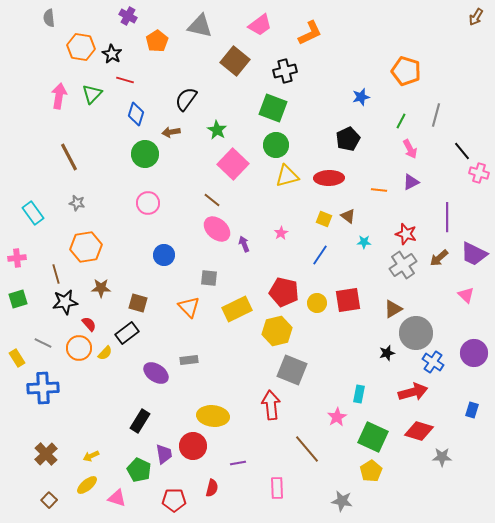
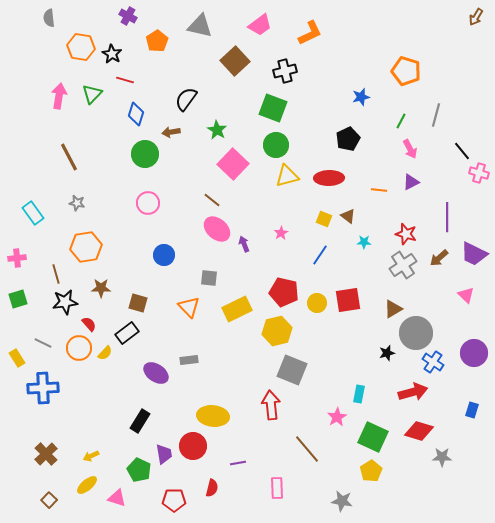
brown square at (235, 61): rotated 8 degrees clockwise
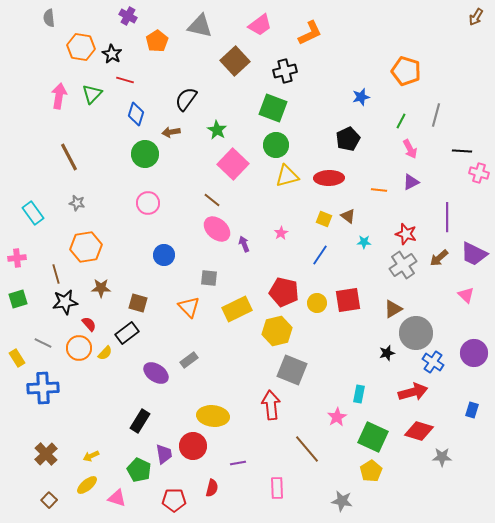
black line at (462, 151): rotated 48 degrees counterclockwise
gray rectangle at (189, 360): rotated 30 degrees counterclockwise
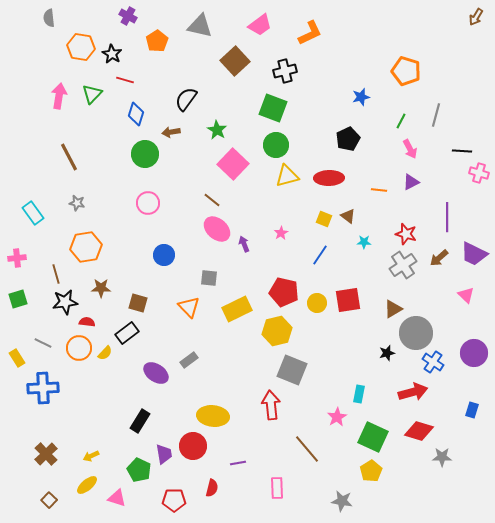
red semicircle at (89, 324): moved 2 px left, 2 px up; rotated 42 degrees counterclockwise
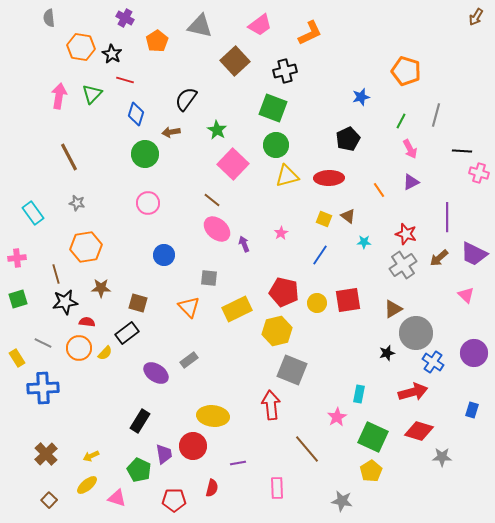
purple cross at (128, 16): moved 3 px left, 2 px down
orange line at (379, 190): rotated 49 degrees clockwise
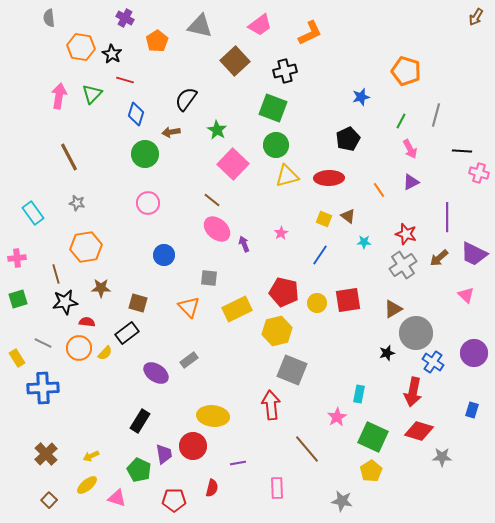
red arrow at (413, 392): rotated 116 degrees clockwise
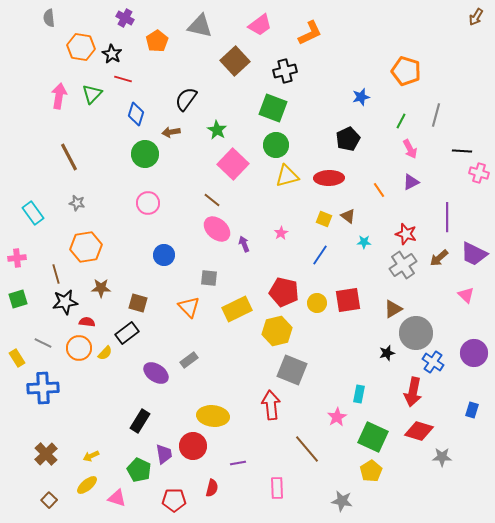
red line at (125, 80): moved 2 px left, 1 px up
